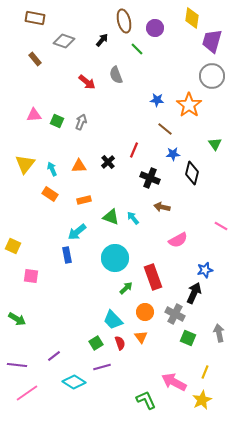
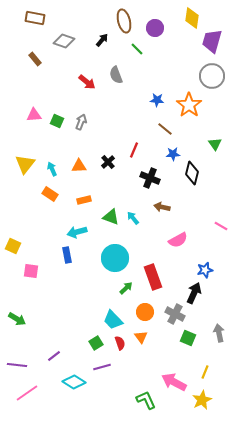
cyan arrow at (77, 232): rotated 24 degrees clockwise
pink square at (31, 276): moved 5 px up
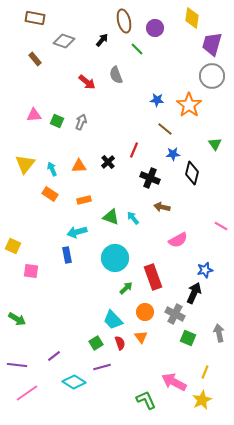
purple trapezoid at (212, 41): moved 3 px down
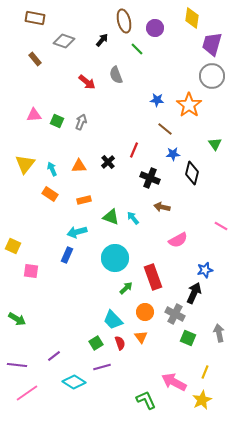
blue rectangle at (67, 255): rotated 35 degrees clockwise
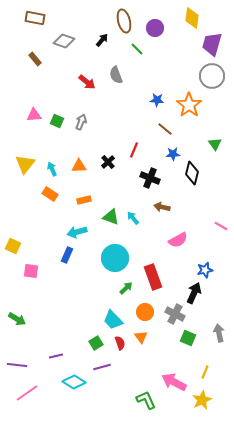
purple line at (54, 356): moved 2 px right; rotated 24 degrees clockwise
